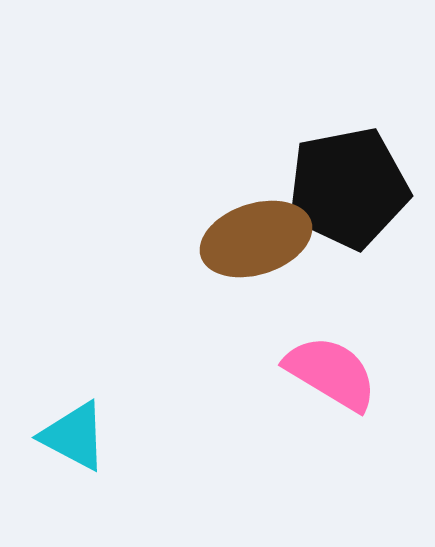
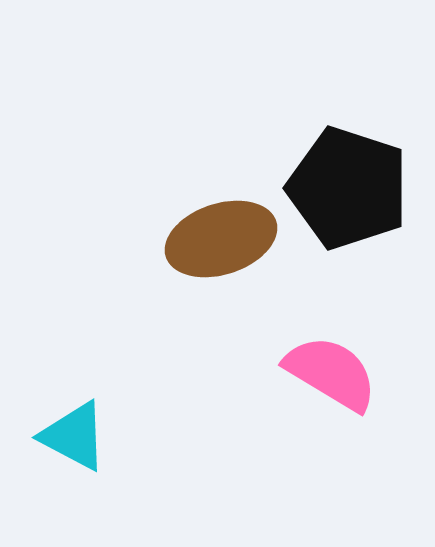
black pentagon: rotated 29 degrees clockwise
brown ellipse: moved 35 px left
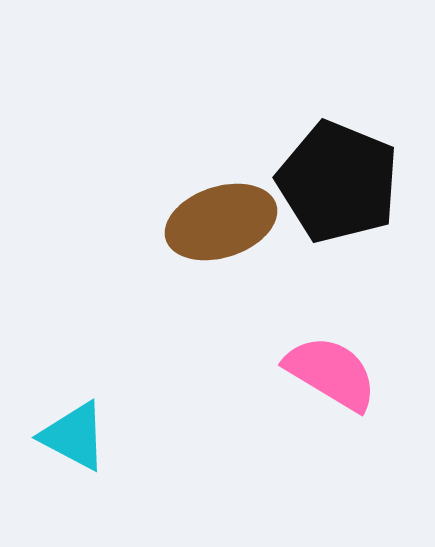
black pentagon: moved 10 px left, 6 px up; rotated 4 degrees clockwise
brown ellipse: moved 17 px up
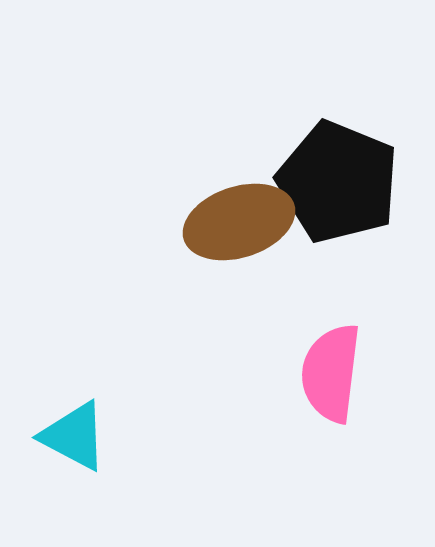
brown ellipse: moved 18 px right
pink semicircle: rotated 114 degrees counterclockwise
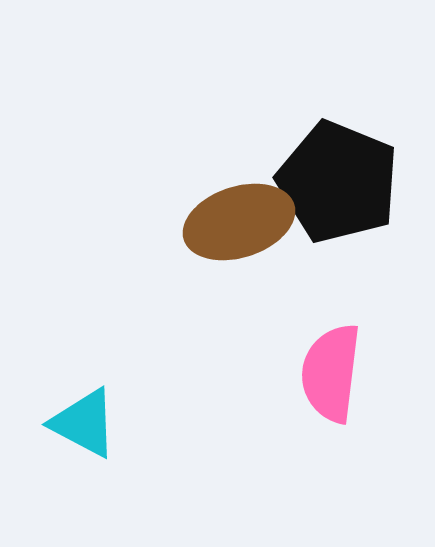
cyan triangle: moved 10 px right, 13 px up
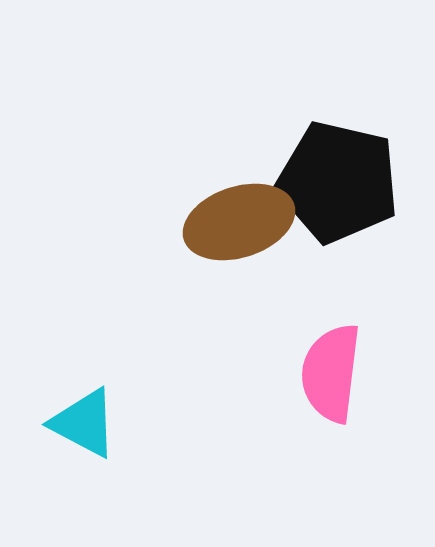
black pentagon: rotated 9 degrees counterclockwise
